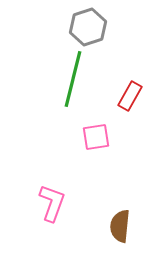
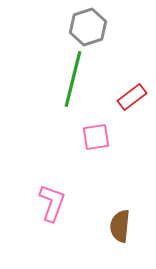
red rectangle: moved 2 px right, 1 px down; rotated 24 degrees clockwise
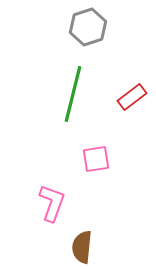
green line: moved 15 px down
pink square: moved 22 px down
brown semicircle: moved 38 px left, 21 px down
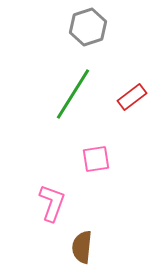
green line: rotated 18 degrees clockwise
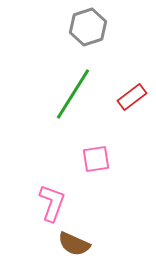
brown semicircle: moved 8 px left, 3 px up; rotated 72 degrees counterclockwise
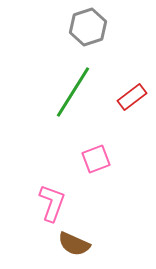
green line: moved 2 px up
pink square: rotated 12 degrees counterclockwise
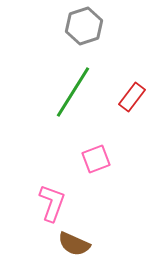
gray hexagon: moved 4 px left, 1 px up
red rectangle: rotated 16 degrees counterclockwise
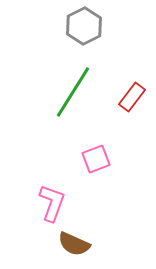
gray hexagon: rotated 9 degrees counterclockwise
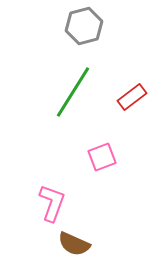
gray hexagon: rotated 12 degrees clockwise
red rectangle: rotated 16 degrees clockwise
pink square: moved 6 px right, 2 px up
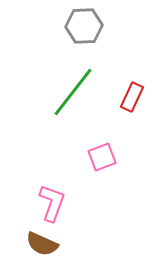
gray hexagon: rotated 12 degrees clockwise
green line: rotated 6 degrees clockwise
red rectangle: rotated 28 degrees counterclockwise
brown semicircle: moved 32 px left
